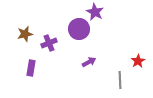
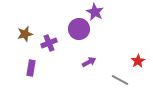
gray line: rotated 60 degrees counterclockwise
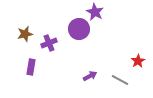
purple arrow: moved 1 px right, 14 px down
purple rectangle: moved 1 px up
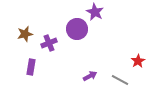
purple circle: moved 2 px left
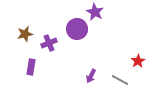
purple arrow: moved 1 px right; rotated 144 degrees clockwise
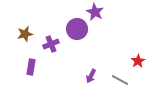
purple cross: moved 2 px right, 1 px down
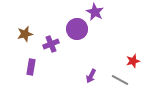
red star: moved 5 px left; rotated 16 degrees clockwise
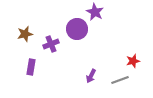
gray line: rotated 48 degrees counterclockwise
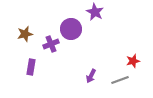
purple circle: moved 6 px left
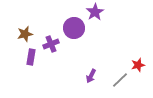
purple star: rotated 12 degrees clockwise
purple circle: moved 3 px right, 1 px up
red star: moved 5 px right, 4 px down
purple rectangle: moved 10 px up
gray line: rotated 24 degrees counterclockwise
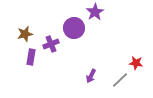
red star: moved 2 px left, 2 px up; rotated 24 degrees clockwise
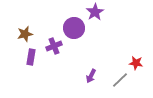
purple cross: moved 3 px right, 2 px down
